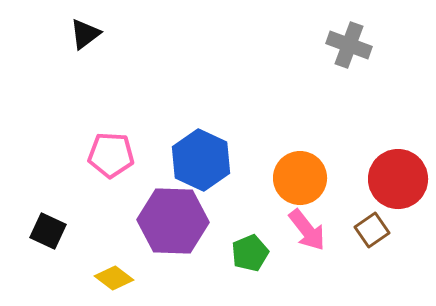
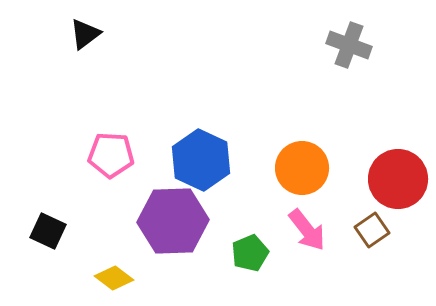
orange circle: moved 2 px right, 10 px up
purple hexagon: rotated 4 degrees counterclockwise
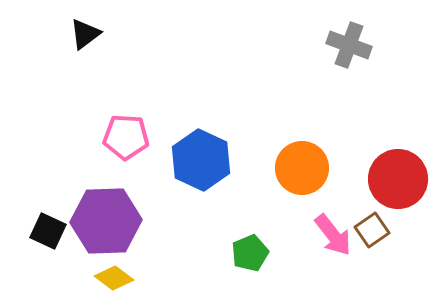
pink pentagon: moved 15 px right, 18 px up
purple hexagon: moved 67 px left
pink arrow: moved 26 px right, 5 px down
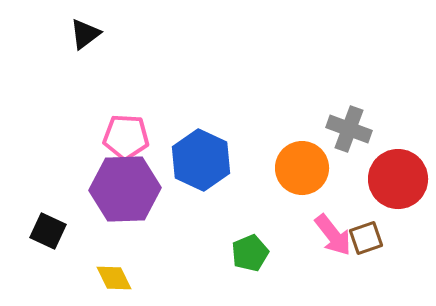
gray cross: moved 84 px down
purple hexagon: moved 19 px right, 32 px up
brown square: moved 6 px left, 8 px down; rotated 16 degrees clockwise
yellow diamond: rotated 27 degrees clockwise
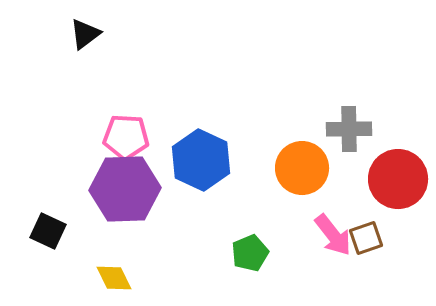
gray cross: rotated 21 degrees counterclockwise
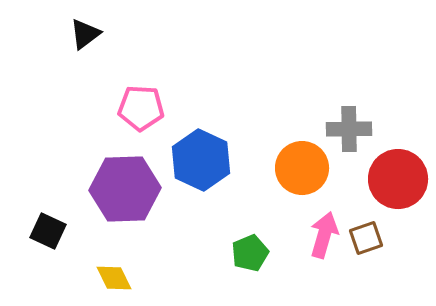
pink pentagon: moved 15 px right, 29 px up
pink arrow: moved 9 px left; rotated 126 degrees counterclockwise
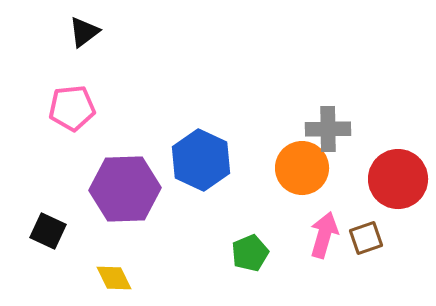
black triangle: moved 1 px left, 2 px up
pink pentagon: moved 69 px left; rotated 9 degrees counterclockwise
gray cross: moved 21 px left
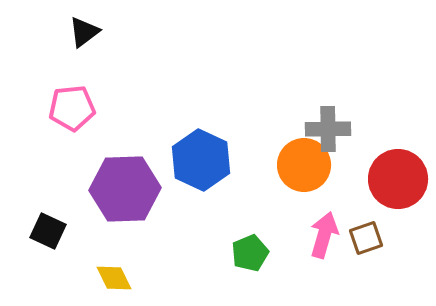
orange circle: moved 2 px right, 3 px up
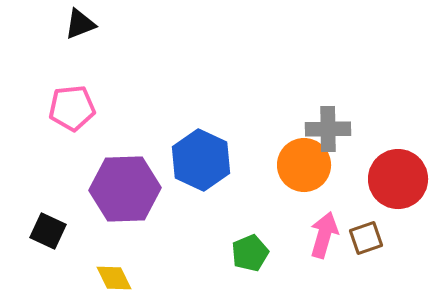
black triangle: moved 4 px left, 8 px up; rotated 16 degrees clockwise
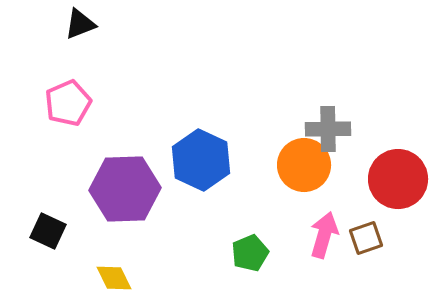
pink pentagon: moved 4 px left, 5 px up; rotated 18 degrees counterclockwise
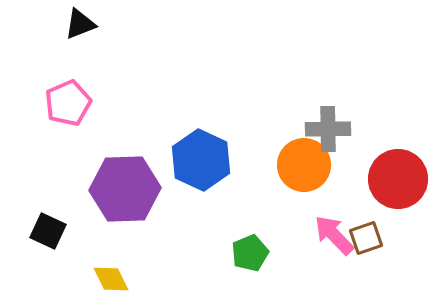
pink arrow: moved 10 px right; rotated 60 degrees counterclockwise
yellow diamond: moved 3 px left, 1 px down
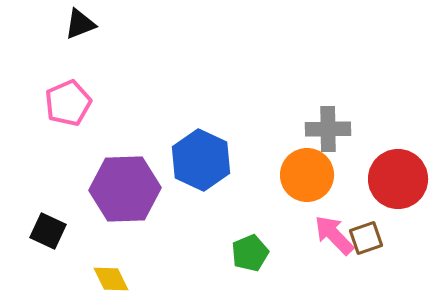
orange circle: moved 3 px right, 10 px down
